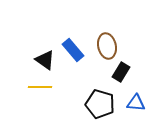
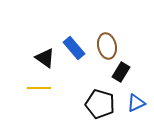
blue rectangle: moved 1 px right, 2 px up
black triangle: moved 2 px up
yellow line: moved 1 px left, 1 px down
blue triangle: rotated 30 degrees counterclockwise
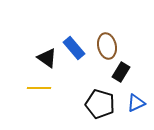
black triangle: moved 2 px right
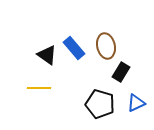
brown ellipse: moved 1 px left
black triangle: moved 3 px up
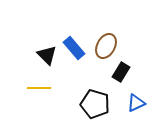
brown ellipse: rotated 40 degrees clockwise
black triangle: rotated 10 degrees clockwise
black pentagon: moved 5 px left
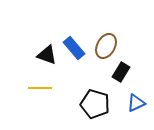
black triangle: rotated 25 degrees counterclockwise
yellow line: moved 1 px right
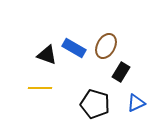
blue rectangle: rotated 20 degrees counterclockwise
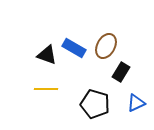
yellow line: moved 6 px right, 1 px down
